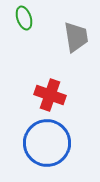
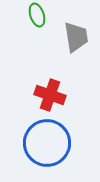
green ellipse: moved 13 px right, 3 px up
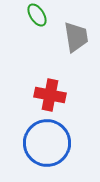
green ellipse: rotated 15 degrees counterclockwise
red cross: rotated 8 degrees counterclockwise
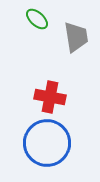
green ellipse: moved 4 px down; rotated 15 degrees counterclockwise
red cross: moved 2 px down
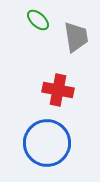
green ellipse: moved 1 px right, 1 px down
red cross: moved 8 px right, 7 px up
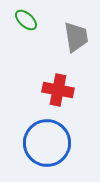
green ellipse: moved 12 px left
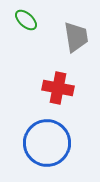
red cross: moved 2 px up
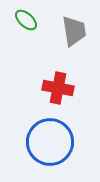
gray trapezoid: moved 2 px left, 6 px up
blue circle: moved 3 px right, 1 px up
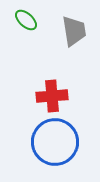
red cross: moved 6 px left, 8 px down; rotated 16 degrees counterclockwise
blue circle: moved 5 px right
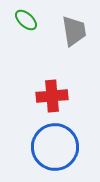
blue circle: moved 5 px down
